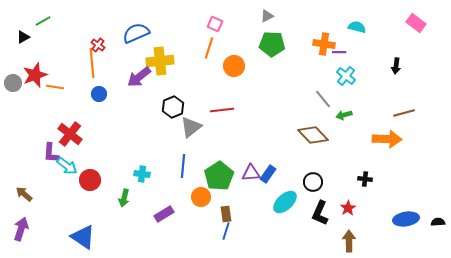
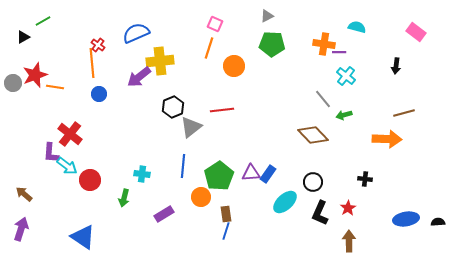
pink rectangle at (416, 23): moved 9 px down
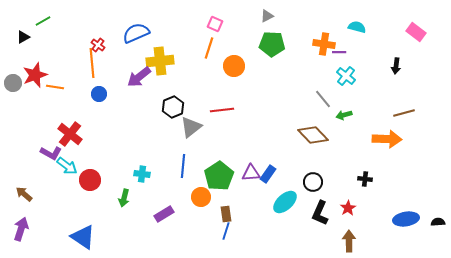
purple L-shape at (51, 153): rotated 65 degrees counterclockwise
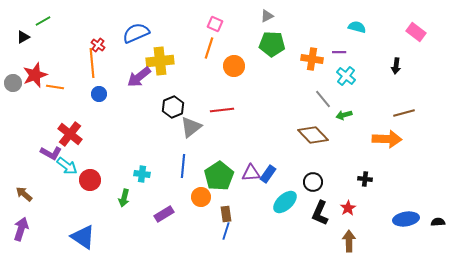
orange cross at (324, 44): moved 12 px left, 15 px down
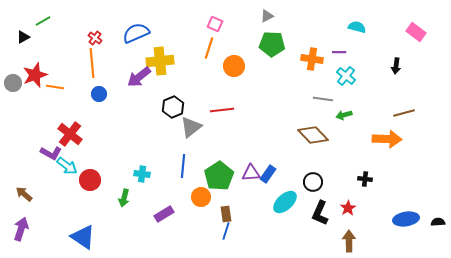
red cross at (98, 45): moved 3 px left, 7 px up
gray line at (323, 99): rotated 42 degrees counterclockwise
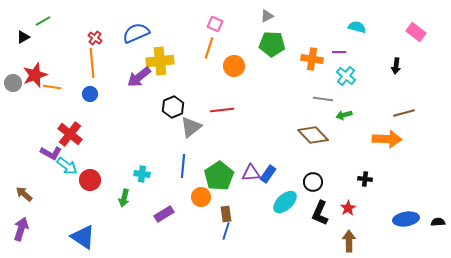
orange line at (55, 87): moved 3 px left
blue circle at (99, 94): moved 9 px left
